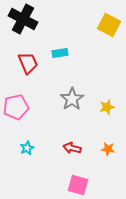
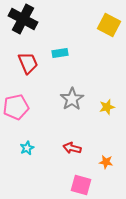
orange star: moved 2 px left, 13 px down
pink square: moved 3 px right
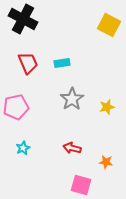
cyan rectangle: moved 2 px right, 10 px down
cyan star: moved 4 px left
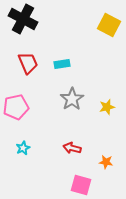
cyan rectangle: moved 1 px down
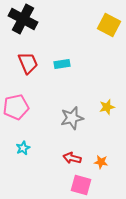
gray star: moved 19 px down; rotated 20 degrees clockwise
red arrow: moved 10 px down
orange star: moved 5 px left
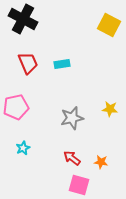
yellow star: moved 3 px right, 2 px down; rotated 21 degrees clockwise
red arrow: rotated 24 degrees clockwise
pink square: moved 2 px left
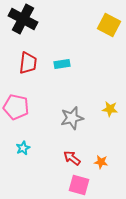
red trapezoid: rotated 30 degrees clockwise
pink pentagon: rotated 25 degrees clockwise
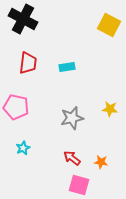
cyan rectangle: moved 5 px right, 3 px down
